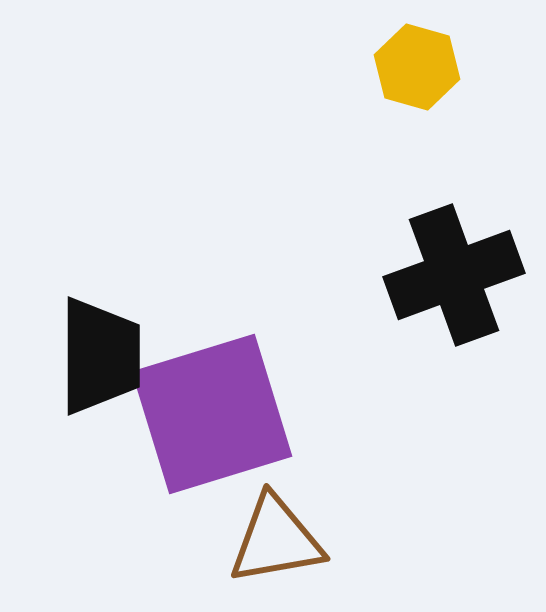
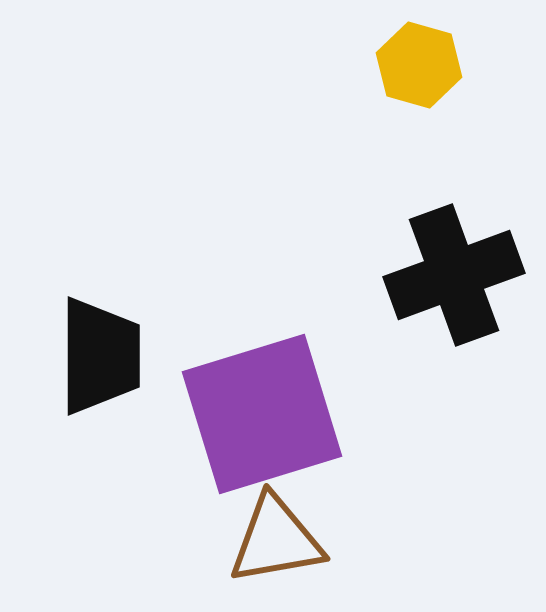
yellow hexagon: moved 2 px right, 2 px up
purple square: moved 50 px right
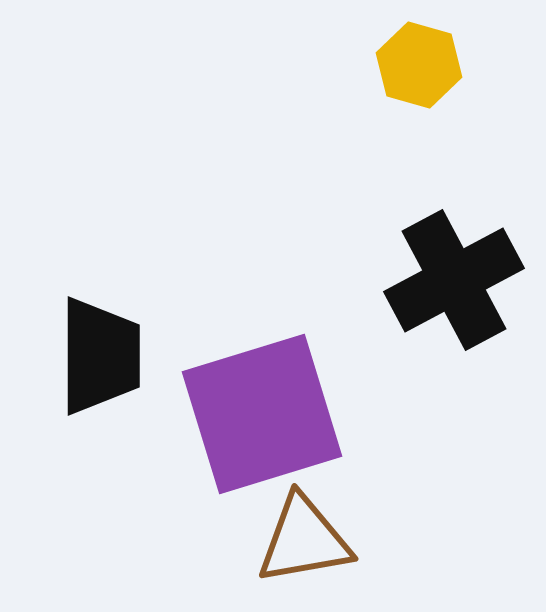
black cross: moved 5 px down; rotated 8 degrees counterclockwise
brown triangle: moved 28 px right
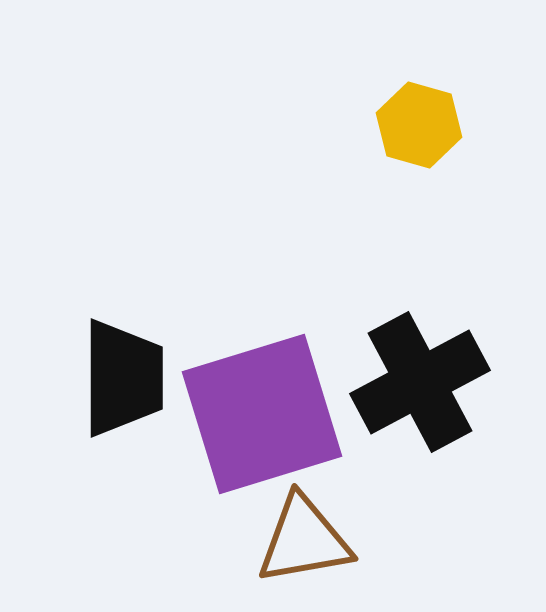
yellow hexagon: moved 60 px down
black cross: moved 34 px left, 102 px down
black trapezoid: moved 23 px right, 22 px down
